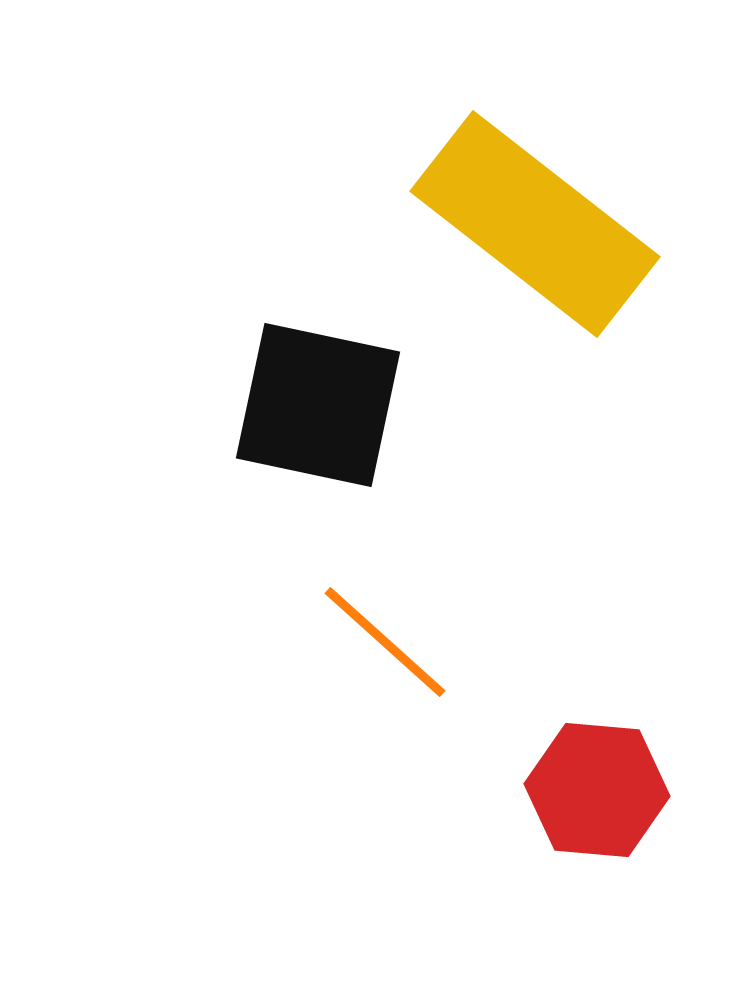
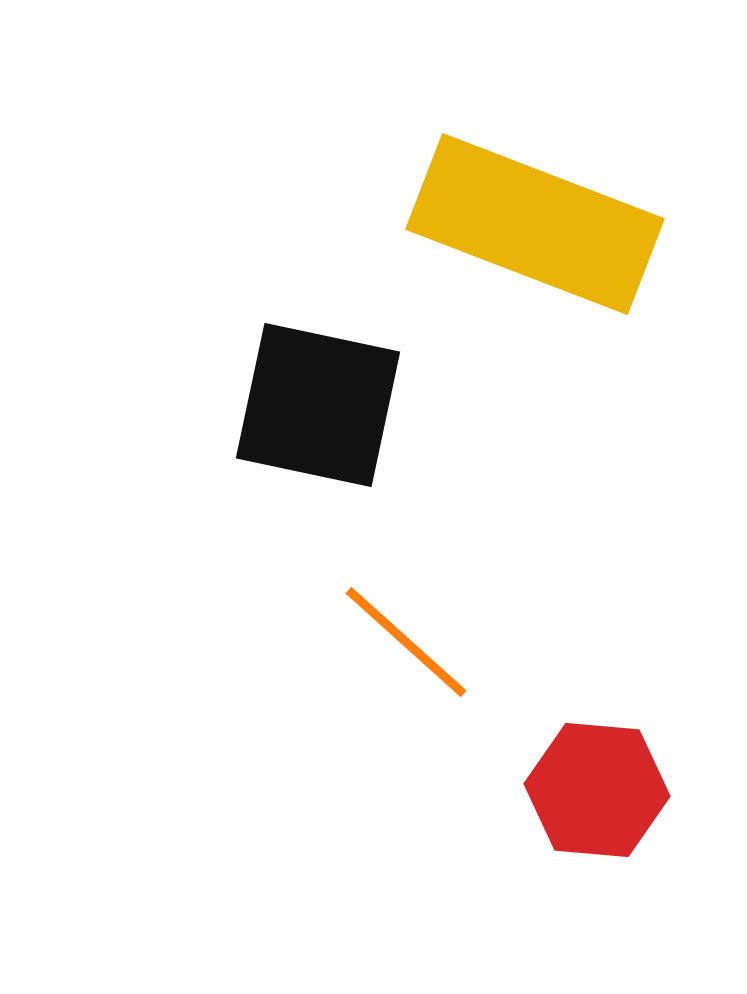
yellow rectangle: rotated 17 degrees counterclockwise
orange line: moved 21 px right
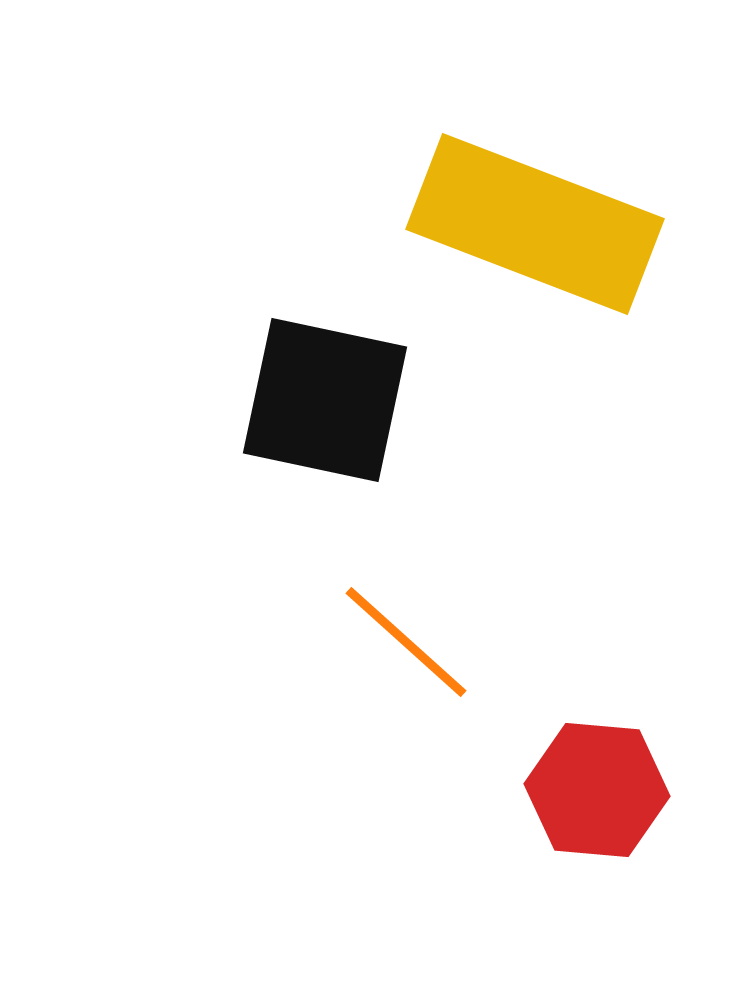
black square: moved 7 px right, 5 px up
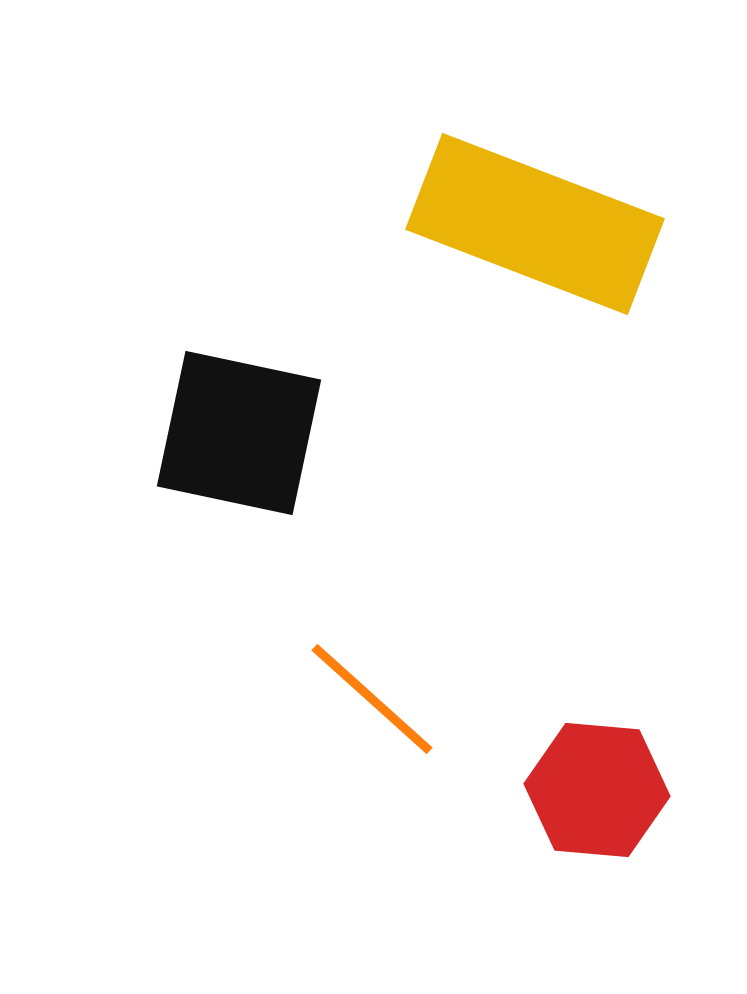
black square: moved 86 px left, 33 px down
orange line: moved 34 px left, 57 px down
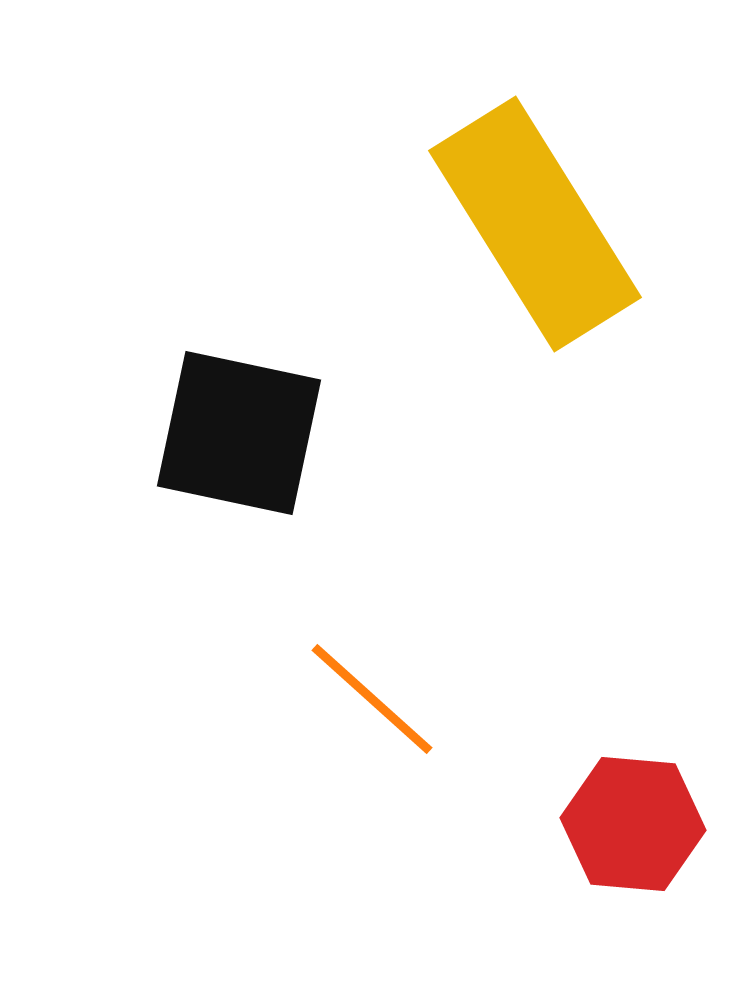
yellow rectangle: rotated 37 degrees clockwise
red hexagon: moved 36 px right, 34 px down
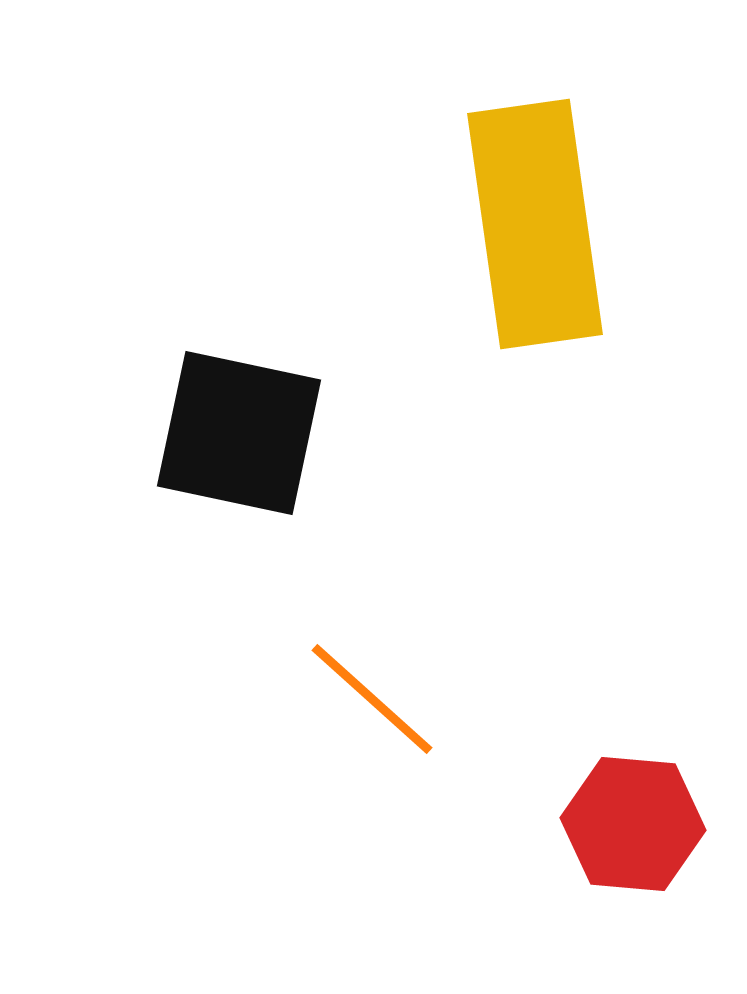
yellow rectangle: rotated 24 degrees clockwise
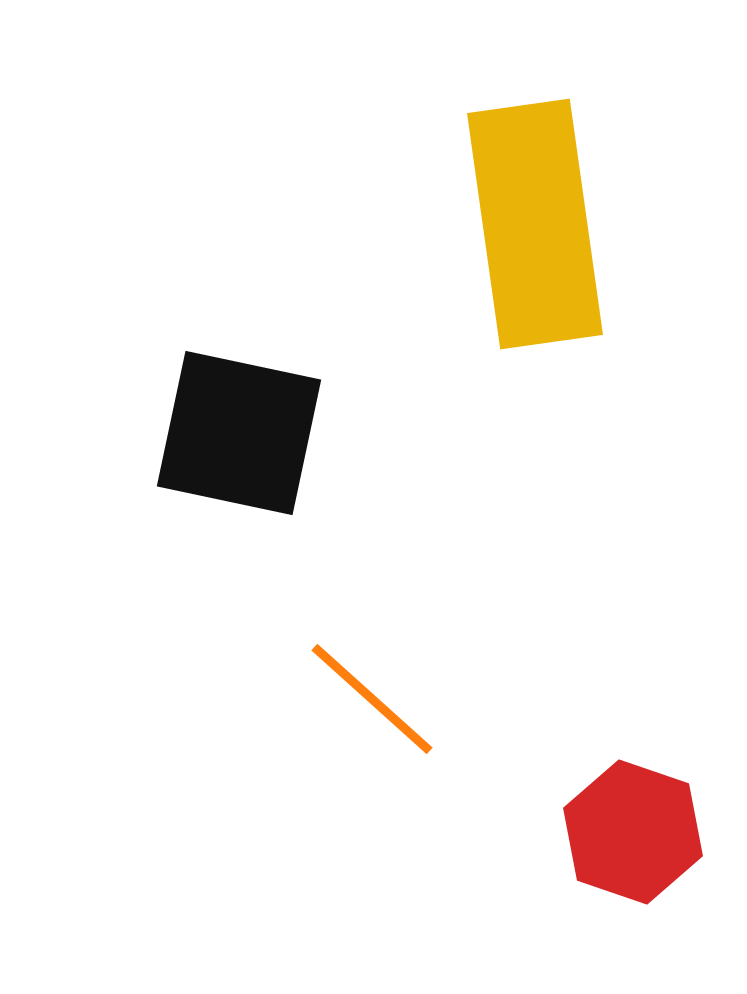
red hexagon: moved 8 px down; rotated 14 degrees clockwise
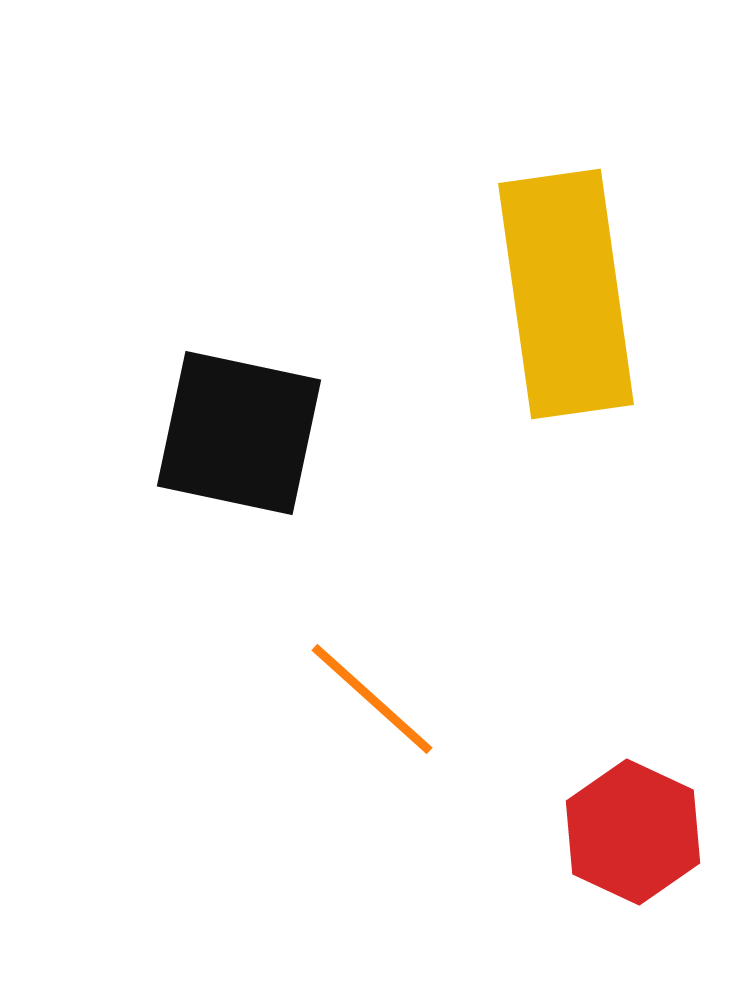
yellow rectangle: moved 31 px right, 70 px down
red hexagon: rotated 6 degrees clockwise
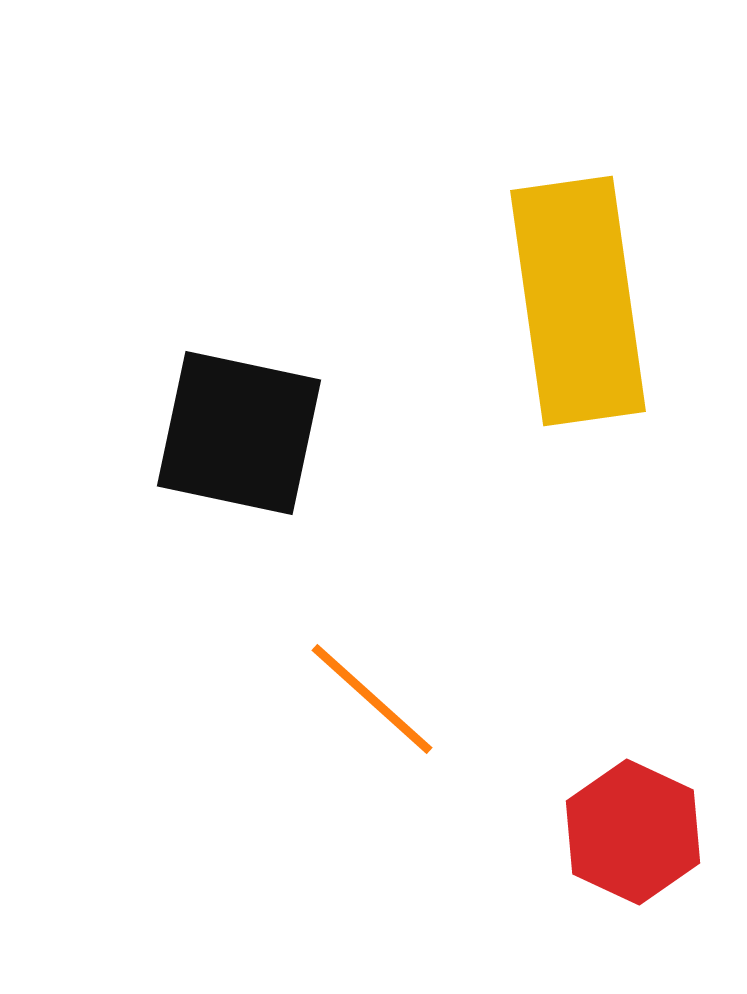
yellow rectangle: moved 12 px right, 7 px down
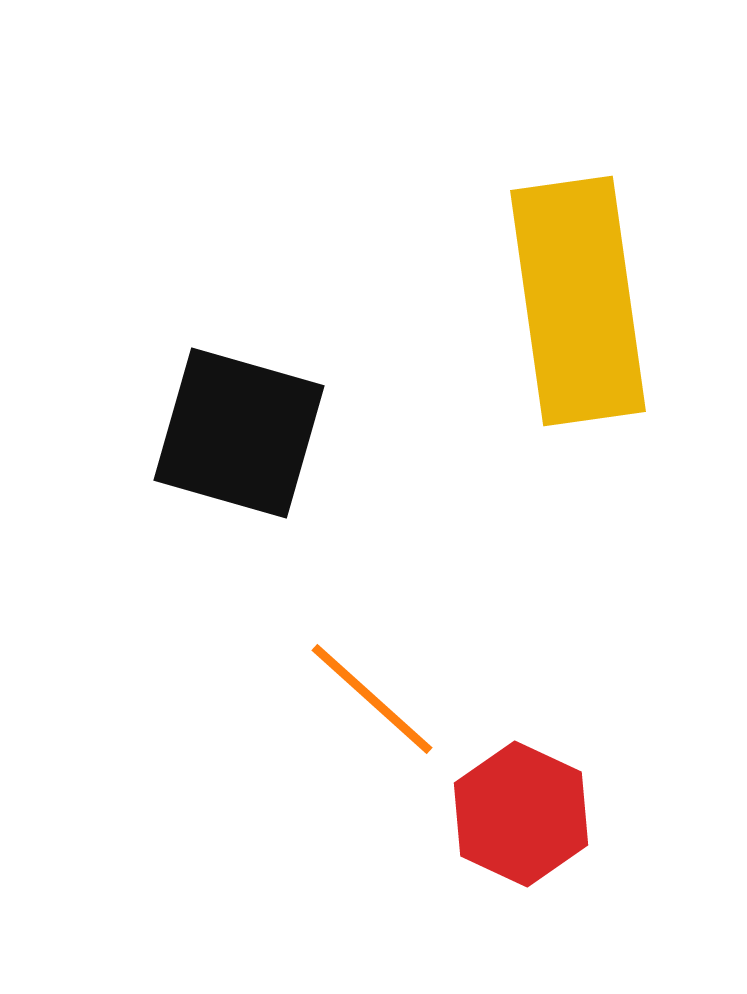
black square: rotated 4 degrees clockwise
red hexagon: moved 112 px left, 18 px up
